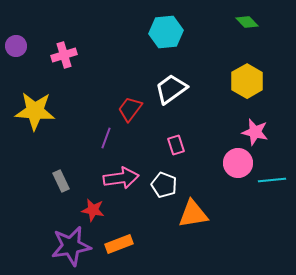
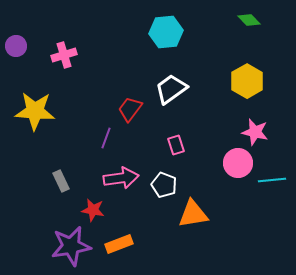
green diamond: moved 2 px right, 2 px up
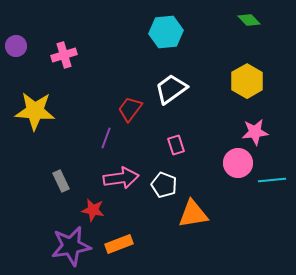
pink star: rotated 20 degrees counterclockwise
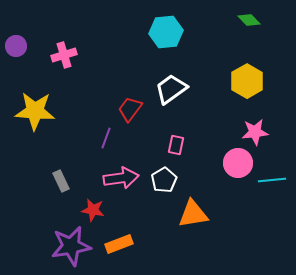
pink rectangle: rotated 30 degrees clockwise
white pentagon: moved 5 px up; rotated 20 degrees clockwise
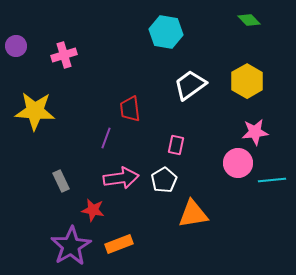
cyan hexagon: rotated 16 degrees clockwise
white trapezoid: moved 19 px right, 4 px up
red trapezoid: rotated 44 degrees counterclockwise
purple star: rotated 21 degrees counterclockwise
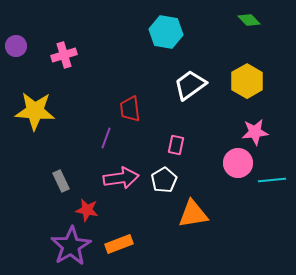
red star: moved 6 px left
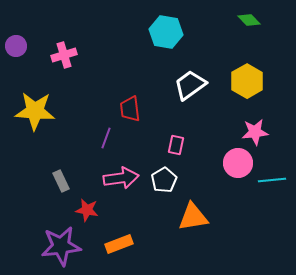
orange triangle: moved 3 px down
purple star: moved 10 px left; rotated 24 degrees clockwise
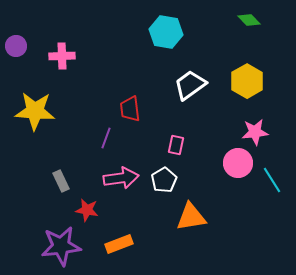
pink cross: moved 2 px left, 1 px down; rotated 15 degrees clockwise
cyan line: rotated 64 degrees clockwise
orange triangle: moved 2 px left
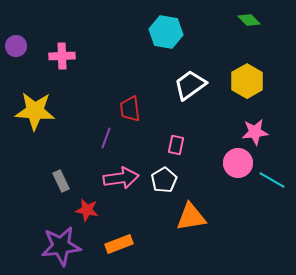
cyan line: rotated 28 degrees counterclockwise
